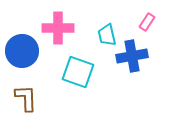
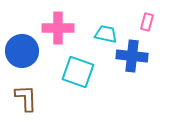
pink rectangle: rotated 18 degrees counterclockwise
cyan trapezoid: moved 1 px left, 1 px up; rotated 115 degrees clockwise
blue cross: rotated 16 degrees clockwise
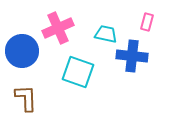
pink cross: rotated 24 degrees counterclockwise
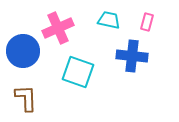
cyan trapezoid: moved 3 px right, 14 px up
blue circle: moved 1 px right
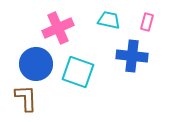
blue circle: moved 13 px right, 13 px down
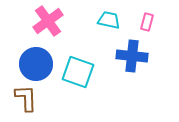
pink cross: moved 10 px left, 7 px up; rotated 12 degrees counterclockwise
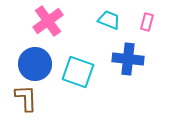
cyan trapezoid: rotated 10 degrees clockwise
blue cross: moved 4 px left, 3 px down
blue circle: moved 1 px left
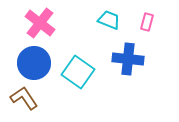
pink cross: moved 8 px left, 2 px down; rotated 16 degrees counterclockwise
blue circle: moved 1 px left, 1 px up
cyan square: rotated 16 degrees clockwise
brown L-shape: moved 2 px left; rotated 32 degrees counterclockwise
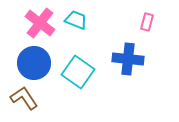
cyan trapezoid: moved 33 px left
